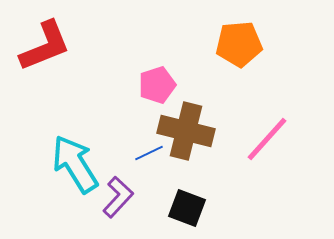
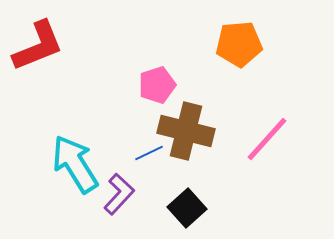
red L-shape: moved 7 px left
purple L-shape: moved 1 px right, 3 px up
black square: rotated 27 degrees clockwise
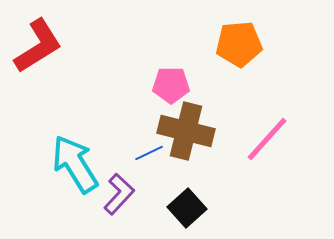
red L-shape: rotated 10 degrees counterclockwise
pink pentagon: moved 14 px right; rotated 18 degrees clockwise
